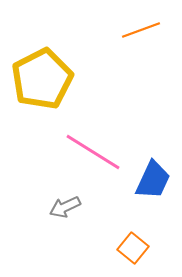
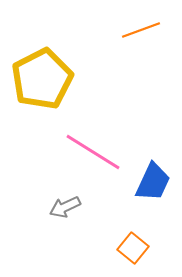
blue trapezoid: moved 2 px down
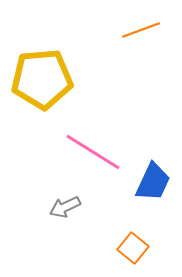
yellow pentagon: rotated 22 degrees clockwise
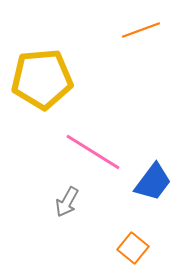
blue trapezoid: rotated 12 degrees clockwise
gray arrow: moved 2 px right, 5 px up; rotated 36 degrees counterclockwise
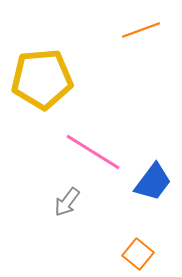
gray arrow: rotated 8 degrees clockwise
orange square: moved 5 px right, 6 px down
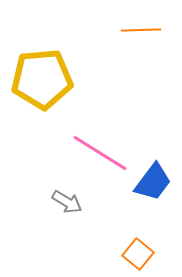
orange line: rotated 18 degrees clockwise
pink line: moved 7 px right, 1 px down
gray arrow: rotated 96 degrees counterclockwise
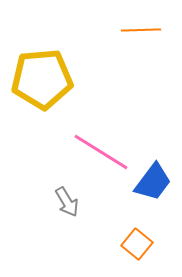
pink line: moved 1 px right, 1 px up
gray arrow: rotated 28 degrees clockwise
orange square: moved 1 px left, 10 px up
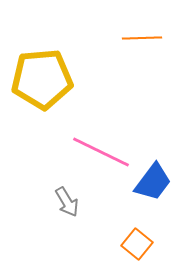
orange line: moved 1 px right, 8 px down
pink line: rotated 6 degrees counterclockwise
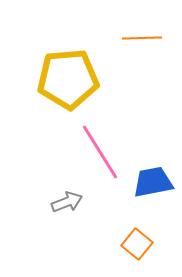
yellow pentagon: moved 26 px right
pink line: moved 1 px left; rotated 32 degrees clockwise
blue trapezoid: rotated 138 degrees counterclockwise
gray arrow: rotated 80 degrees counterclockwise
